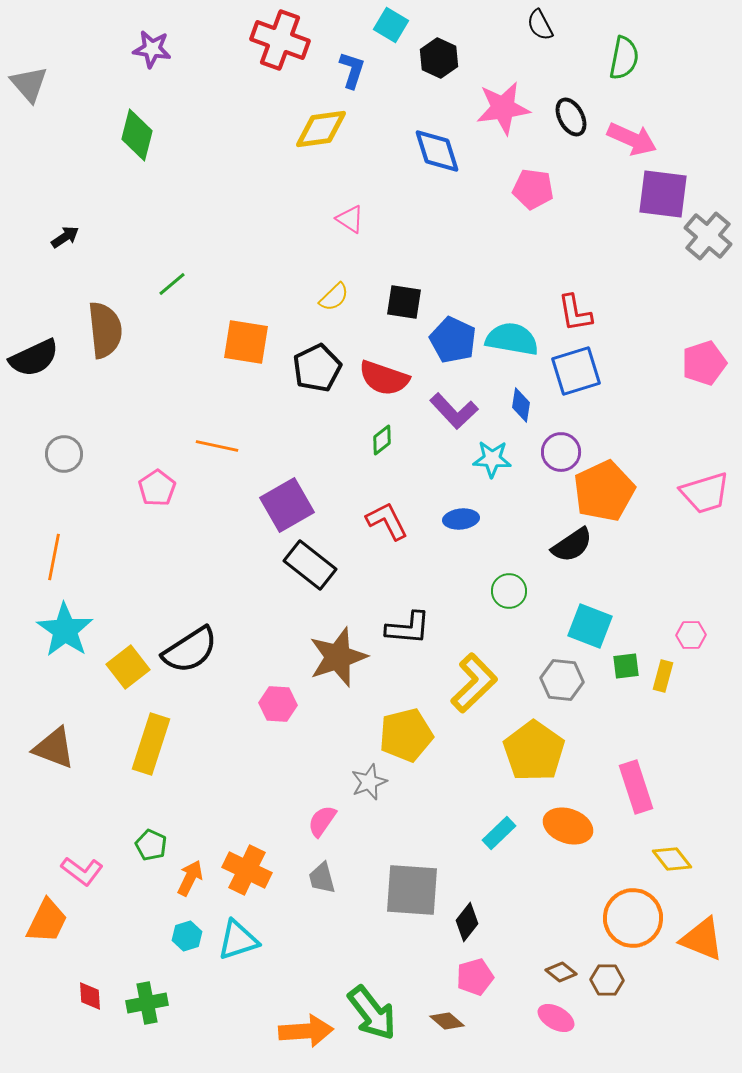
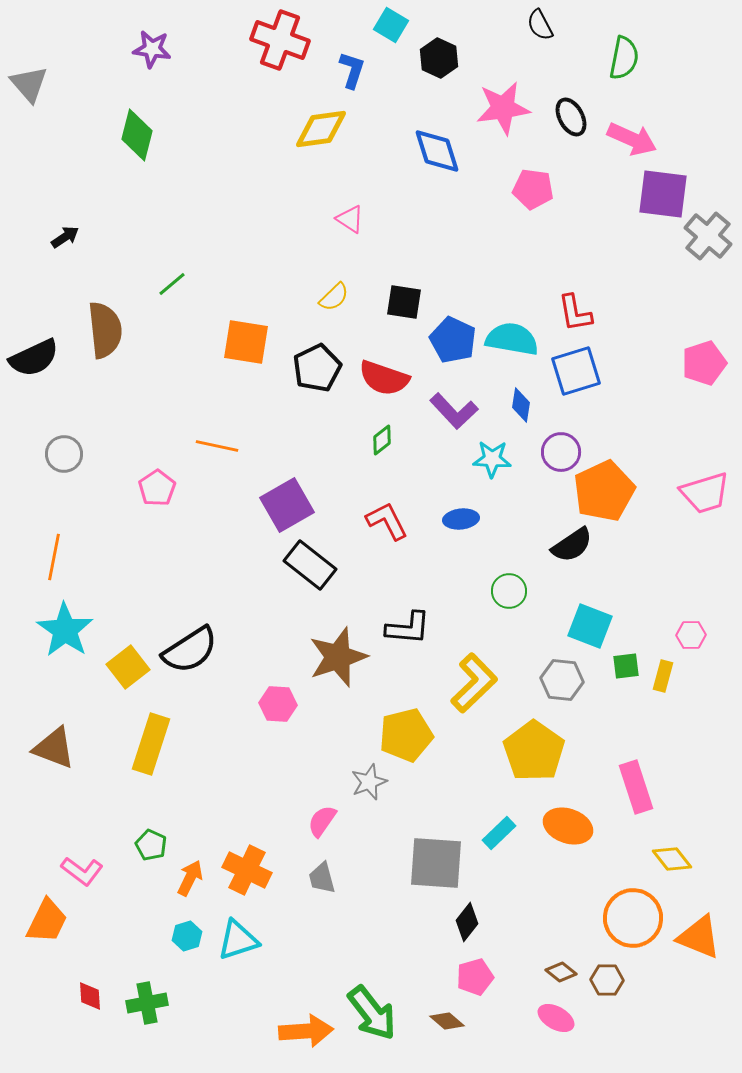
gray square at (412, 890): moved 24 px right, 27 px up
orange triangle at (702, 939): moved 3 px left, 2 px up
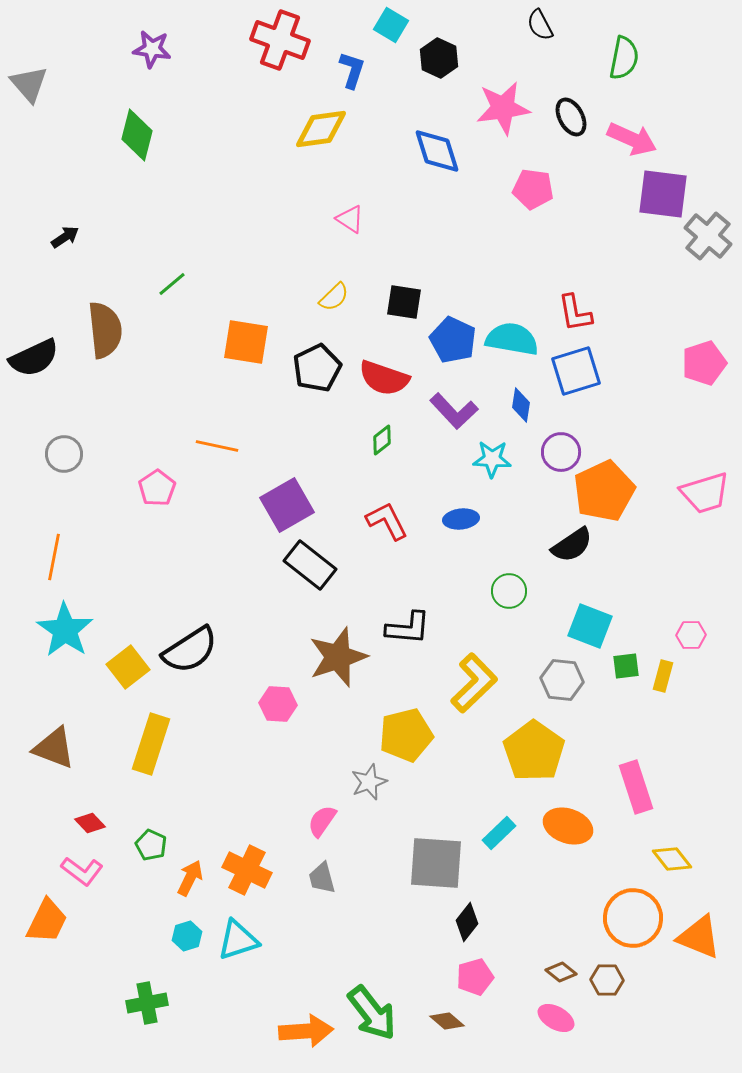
red diamond at (90, 996): moved 173 px up; rotated 40 degrees counterclockwise
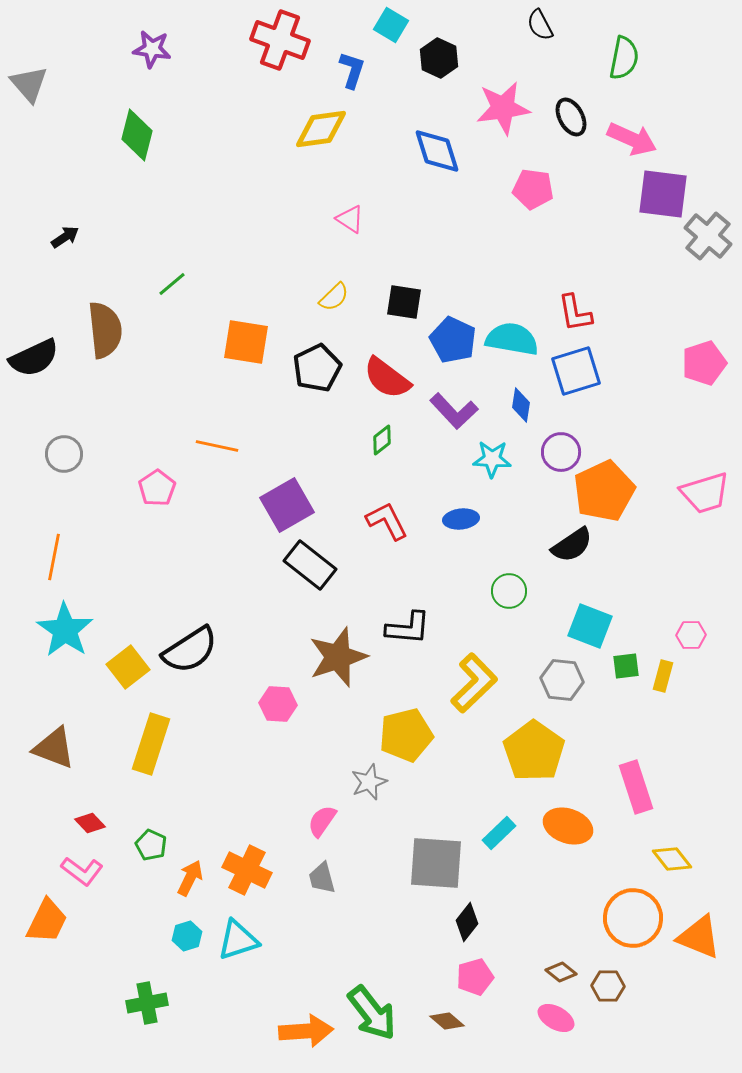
red semicircle at (384, 378): moved 3 px right; rotated 18 degrees clockwise
brown hexagon at (607, 980): moved 1 px right, 6 px down
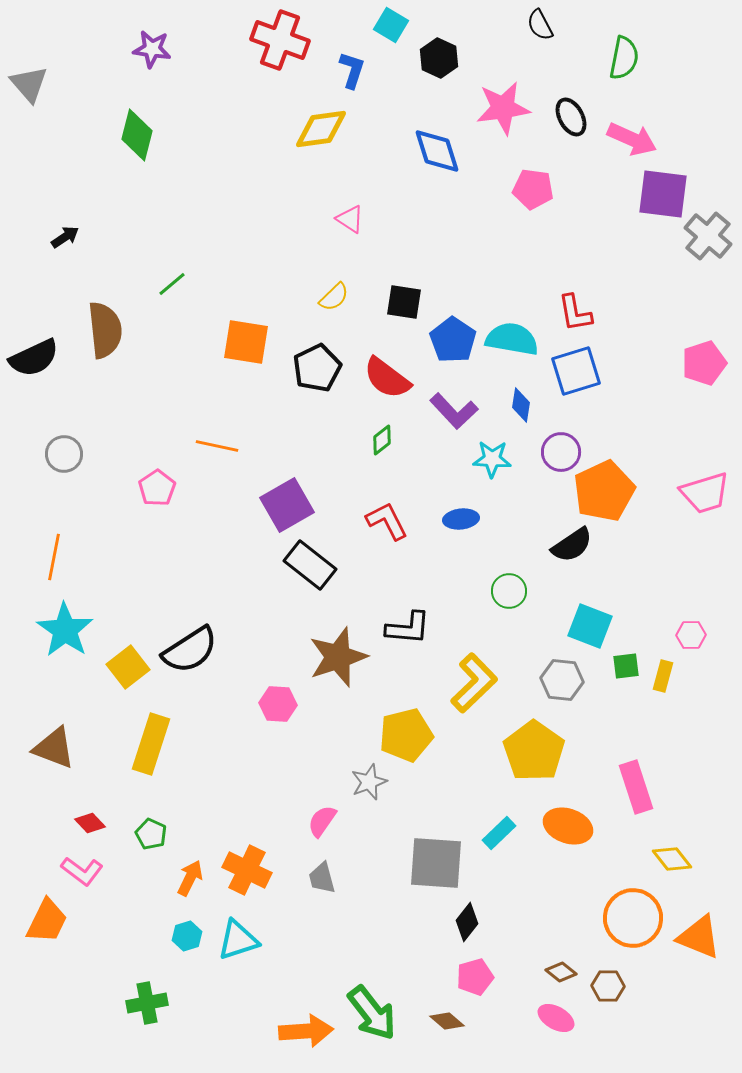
blue pentagon at (453, 340): rotated 9 degrees clockwise
green pentagon at (151, 845): moved 11 px up
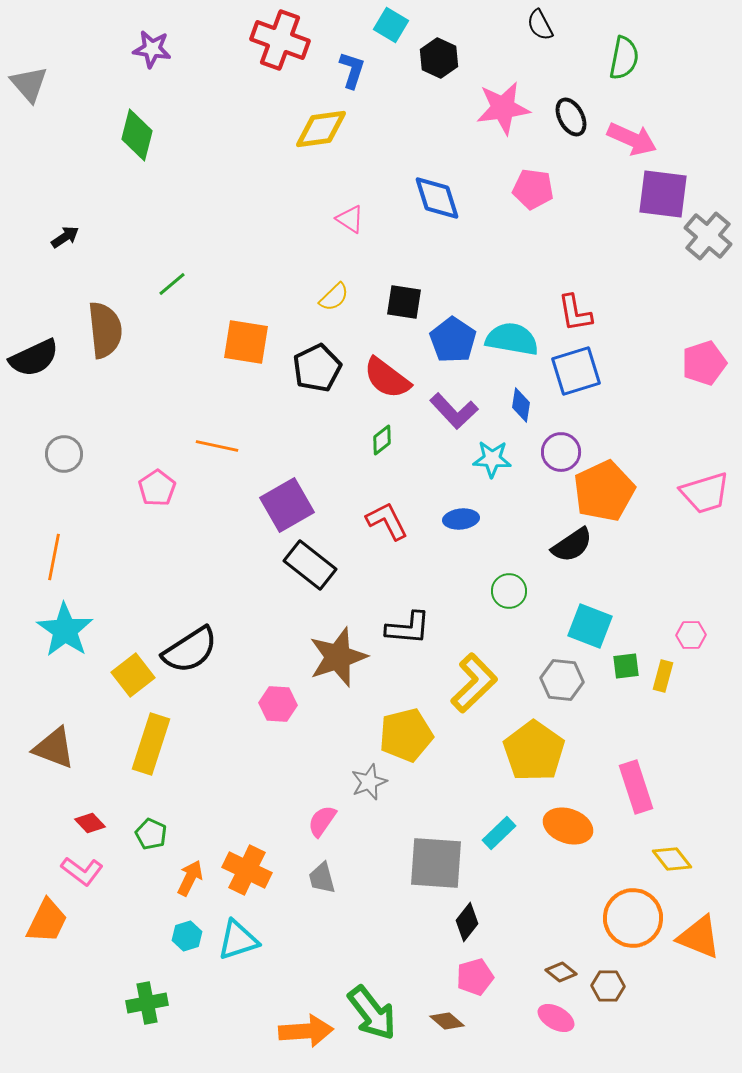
blue diamond at (437, 151): moved 47 px down
yellow square at (128, 667): moved 5 px right, 8 px down
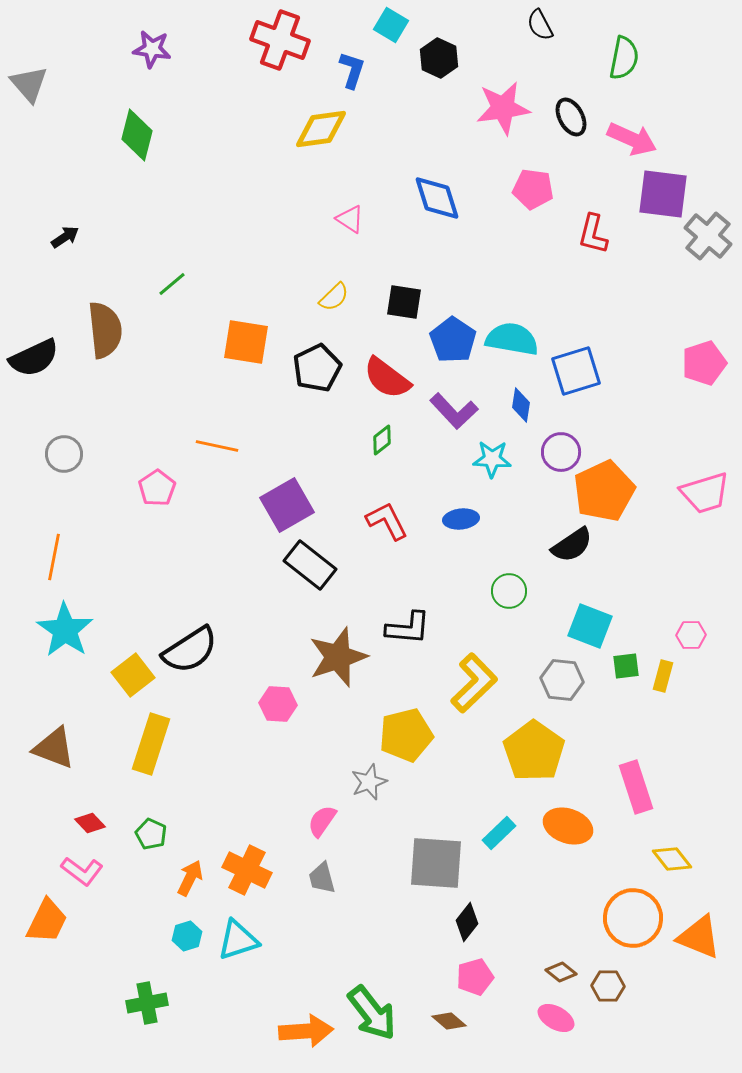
red L-shape at (575, 313): moved 18 px right, 79 px up; rotated 24 degrees clockwise
brown diamond at (447, 1021): moved 2 px right
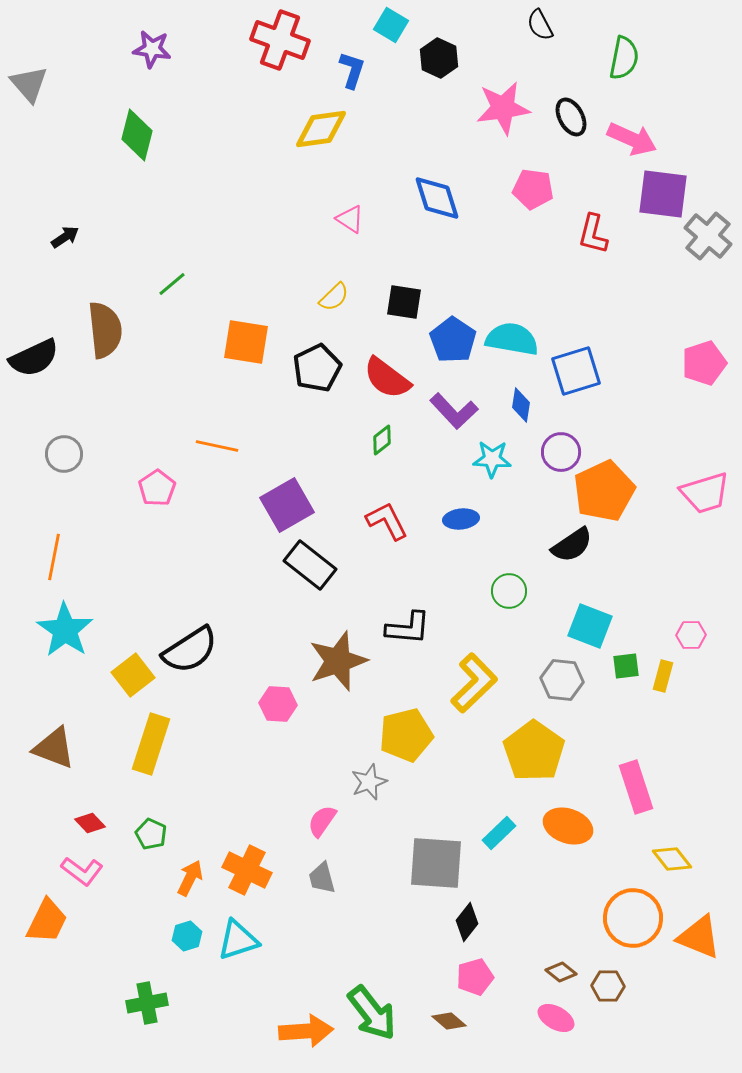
brown star at (338, 657): moved 4 px down
